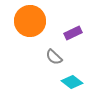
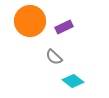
purple rectangle: moved 9 px left, 6 px up
cyan diamond: moved 1 px right, 1 px up
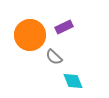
orange circle: moved 14 px down
cyan diamond: rotated 30 degrees clockwise
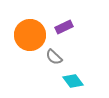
cyan diamond: rotated 15 degrees counterclockwise
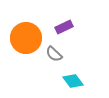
orange circle: moved 4 px left, 3 px down
gray semicircle: moved 3 px up
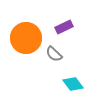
cyan diamond: moved 3 px down
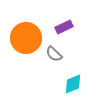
cyan diamond: rotated 75 degrees counterclockwise
